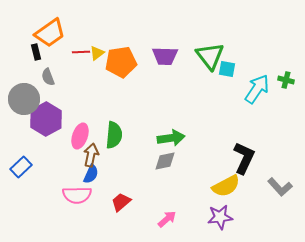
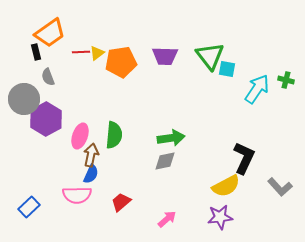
blue rectangle: moved 8 px right, 40 px down
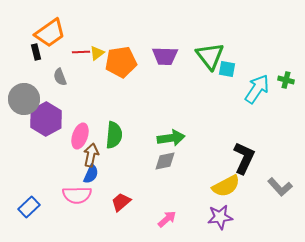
gray semicircle: moved 12 px right
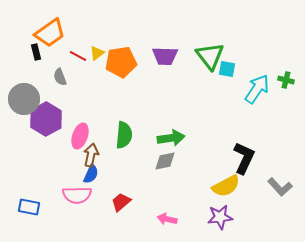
red line: moved 3 px left, 4 px down; rotated 30 degrees clockwise
green semicircle: moved 10 px right
blue rectangle: rotated 55 degrees clockwise
pink arrow: rotated 126 degrees counterclockwise
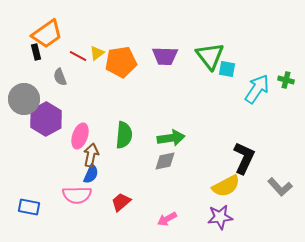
orange trapezoid: moved 3 px left, 1 px down
pink arrow: rotated 42 degrees counterclockwise
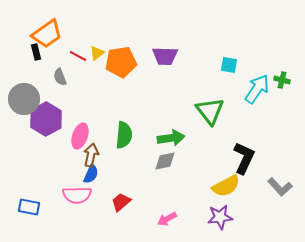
green triangle: moved 55 px down
cyan square: moved 2 px right, 4 px up
green cross: moved 4 px left
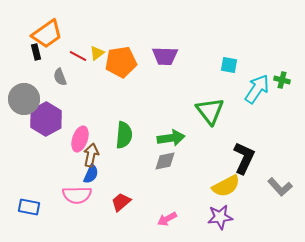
pink ellipse: moved 3 px down
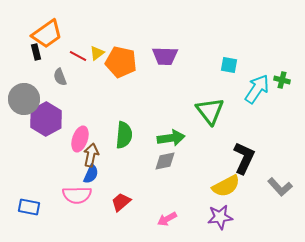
orange pentagon: rotated 20 degrees clockwise
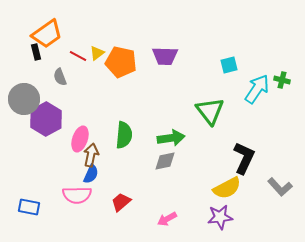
cyan square: rotated 24 degrees counterclockwise
yellow semicircle: moved 1 px right, 2 px down
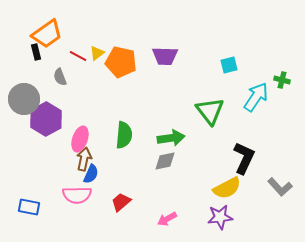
cyan arrow: moved 1 px left, 8 px down
brown arrow: moved 7 px left, 4 px down
